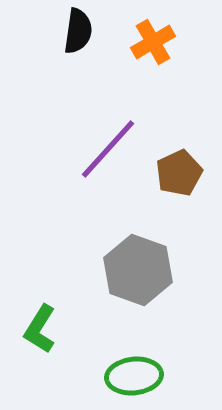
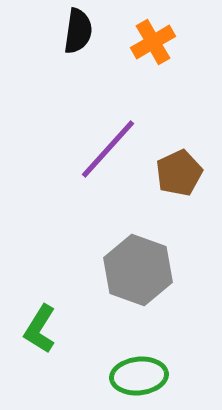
green ellipse: moved 5 px right
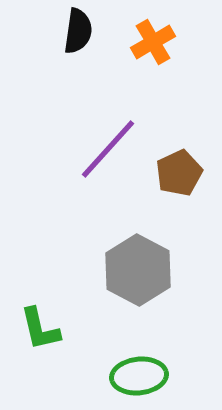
gray hexagon: rotated 8 degrees clockwise
green L-shape: rotated 45 degrees counterclockwise
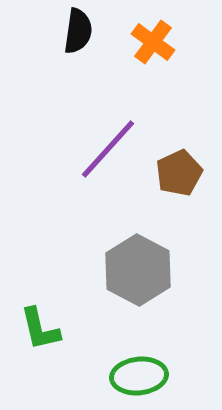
orange cross: rotated 24 degrees counterclockwise
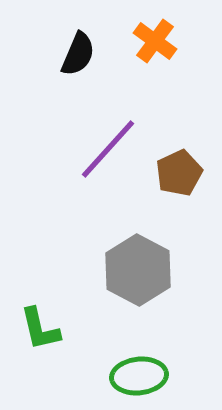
black semicircle: moved 23 px down; rotated 15 degrees clockwise
orange cross: moved 2 px right, 1 px up
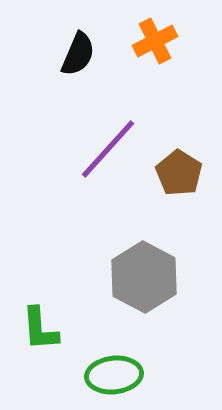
orange cross: rotated 27 degrees clockwise
brown pentagon: rotated 15 degrees counterclockwise
gray hexagon: moved 6 px right, 7 px down
green L-shape: rotated 9 degrees clockwise
green ellipse: moved 25 px left, 1 px up
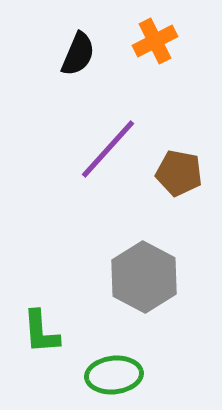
brown pentagon: rotated 21 degrees counterclockwise
green L-shape: moved 1 px right, 3 px down
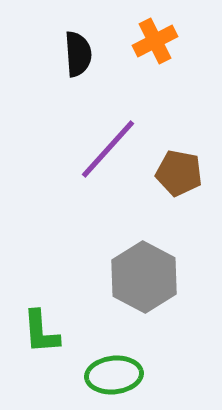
black semicircle: rotated 27 degrees counterclockwise
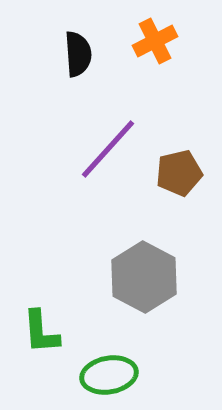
brown pentagon: rotated 24 degrees counterclockwise
green ellipse: moved 5 px left; rotated 4 degrees counterclockwise
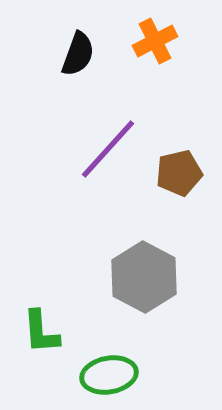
black semicircle: rotated 24 degrees clockwise
